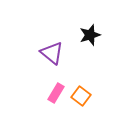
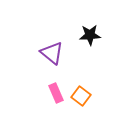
black star: rotated 15 degrees clockwise
pink rectangle: rotated 54 degrees counterclockwise
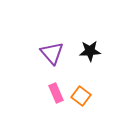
black star: moved 16 px down
purple triangle: rotated 10 degrees clockwise
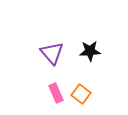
orange square: moved 2 px up
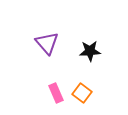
purple triangle: moved 5 px left, 10 px up
orange square: moved 1 px right, 1 px up
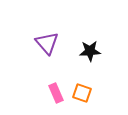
orange square: rotated 18 degrees counterclockwise
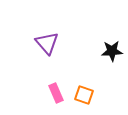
black star: moved 22 px right
orange square: moved 2 px right, 2 px down
